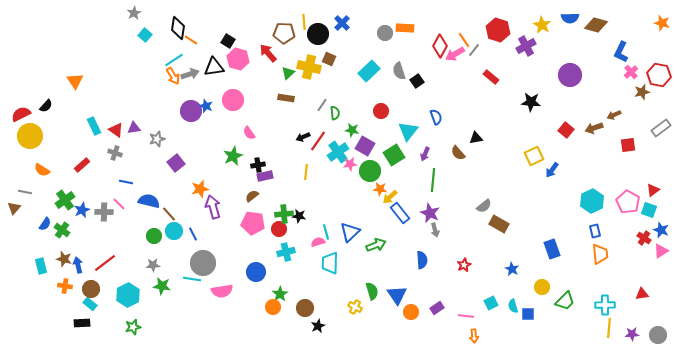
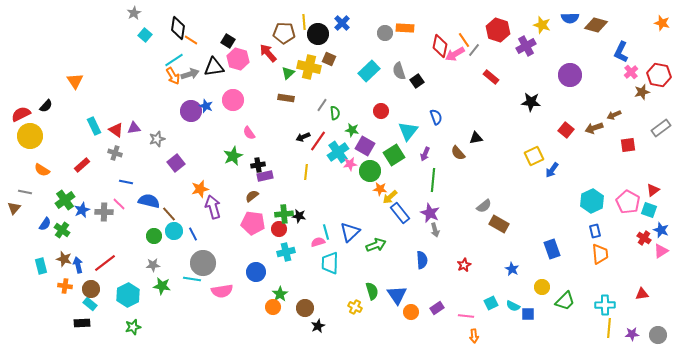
yellow star at (542, 25): rotated 12 degrees counterclockwise
red diamond at (440, 46): rotated 15 degrees counterclockwise
cyan semicircle at (513, 306): rotated 48 degrees counterclockwise
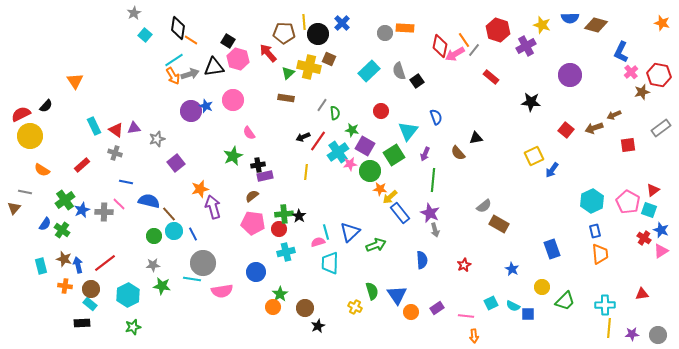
black star at (299, 216): rotated 24 degrees clockwise
